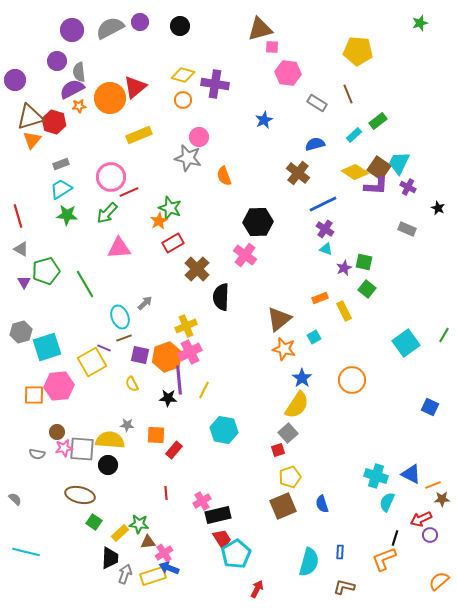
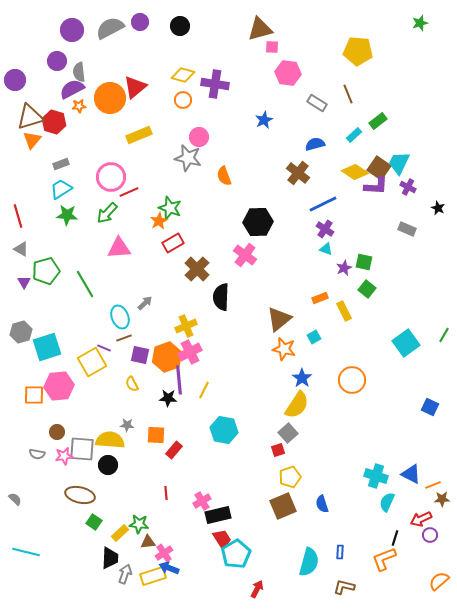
pink star at (64, 448): moved 8 px down
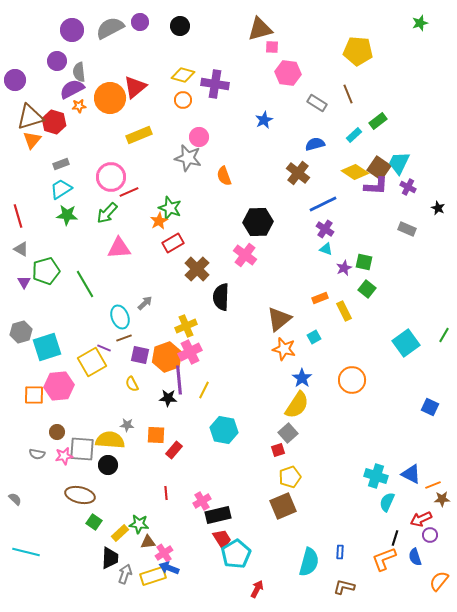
blue semicircle at (322, 504): moved 93 px right, 53 px down
orange semicircle at (439, 581): rotated 10 degrees counterclockwise
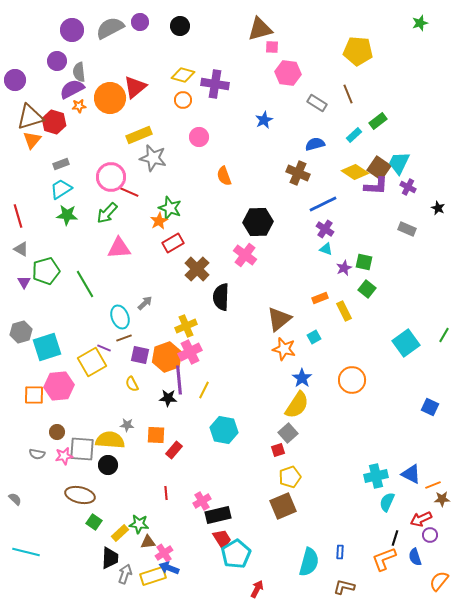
gray star at (188, 158): moved 35 px left
brown cross at (298, 173): rotated 15 degrees counterclockwise
red line at (129, 192): rotated 48 degrees clockwise
cyan cross at (376, 476): rotated 30 degrees counterclockwise
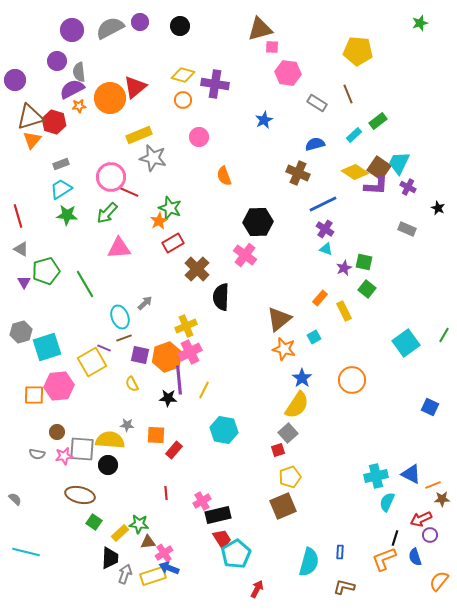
orange rectangle at (320, 298): rotated 28 degrees counterclockwise
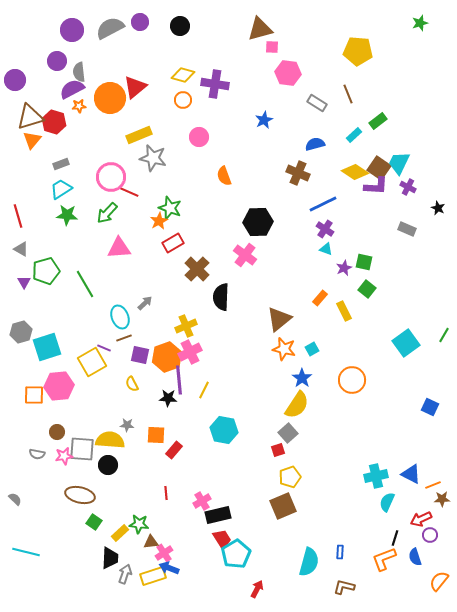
cyan square at (314, 337): moved 2 px left, 12 px down
brown triangle at (148, 542): moved 3 px right
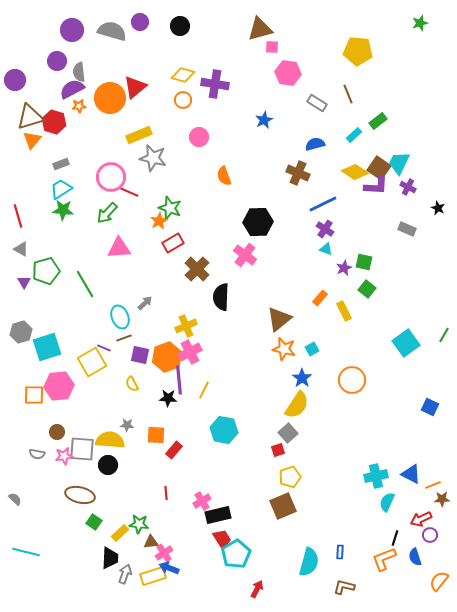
gray semicircle at (110, 28): moved 2 px right, 3 px down; rotated 44 degrees clockwise
green star at (67, 215): moved 4 px left, 5 px up
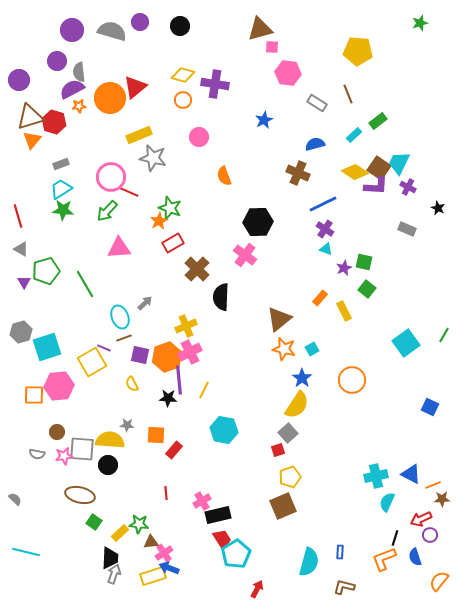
purple circle at (15, 80): moved 4 px right
green arrow at (107, 213): moved 2 px up
gray arrow at (125, 574): moved 11 px left
